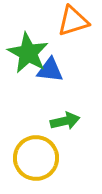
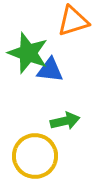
green star: rotated 9 degrees counterclockwise
yellow circle: moved 1 px left, 2 px up
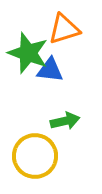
orange triangle: moved 9 px left, 8 px down
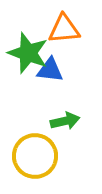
orange triangle: rotated 12 degrees clockwise
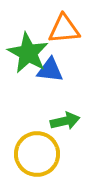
green star: rotated 9 degrees clockwise
yellow circle: moved 2 px right, 2 px up
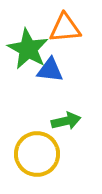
orange triangle: moved 1 px right, 1 px up
green star: moved 4 px up
green arrow: moved 1 px right
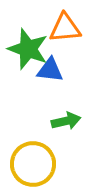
green star: rotated 9 degrees counterclockwise
yellow circle: moved 4 px left, 10 px down
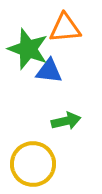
blue triangle: moved 1 px left, 1 px down
